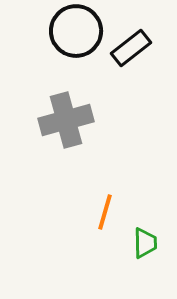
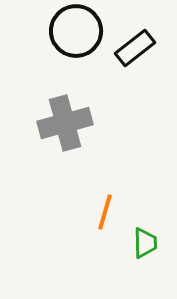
black rectangle: moved 4 px right
gray cross: moved 1 px left, 3 px down
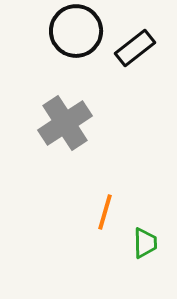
gray cross: rotated 18 degrees counterclockwise
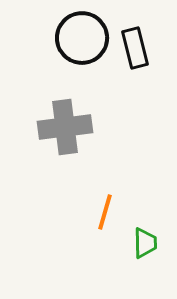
black circle: moved 6 px right, 7 px down
black rectangle: rotated 66 degrees counterclockwise
gray cross: moved 4 px down; rotated 26 degrees clockwise
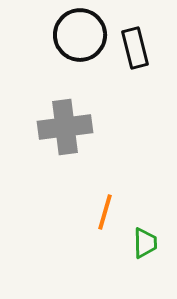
black circle: moved 2 px left, 3 px up
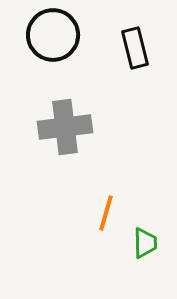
black circle: moved 27 px left
orange line: moved 1 px right, 1 px down
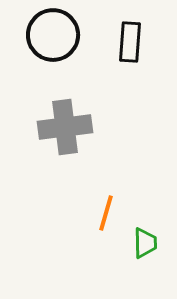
black rectangle: moved 5 px left, 6 px up; rotated 18 degrees clockwise
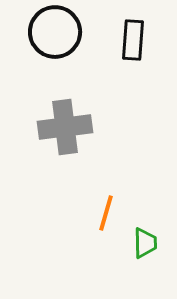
black circle: moved 2 px right, 3 px up
black rectangle: moved 3 px right, 2 px up
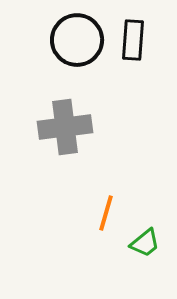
black circle: moved 22 px right, 8 px down
green trapezoid: rotated 52 degrees clockwise
